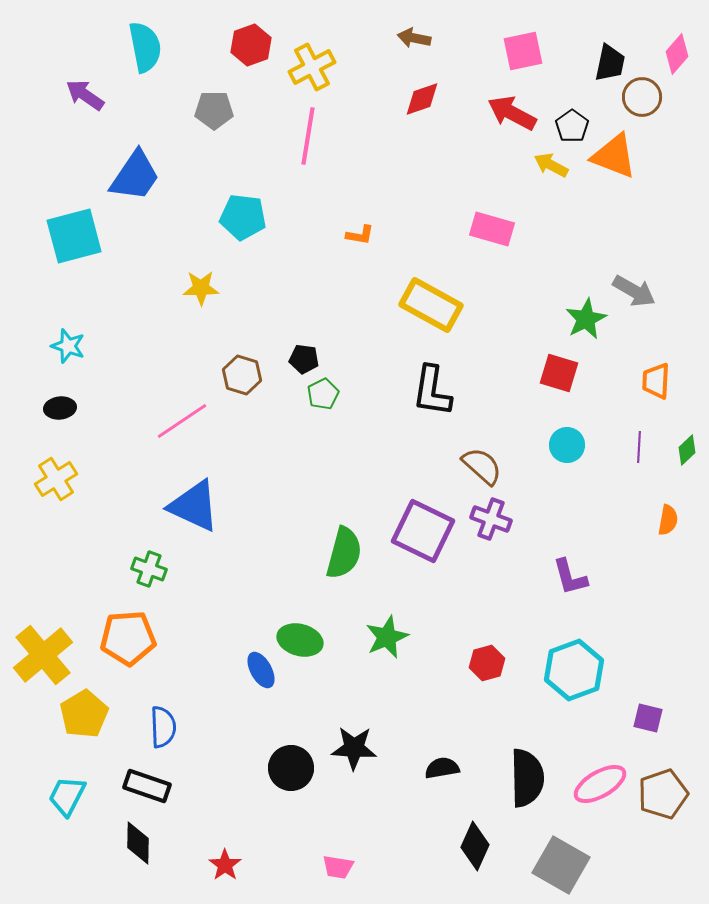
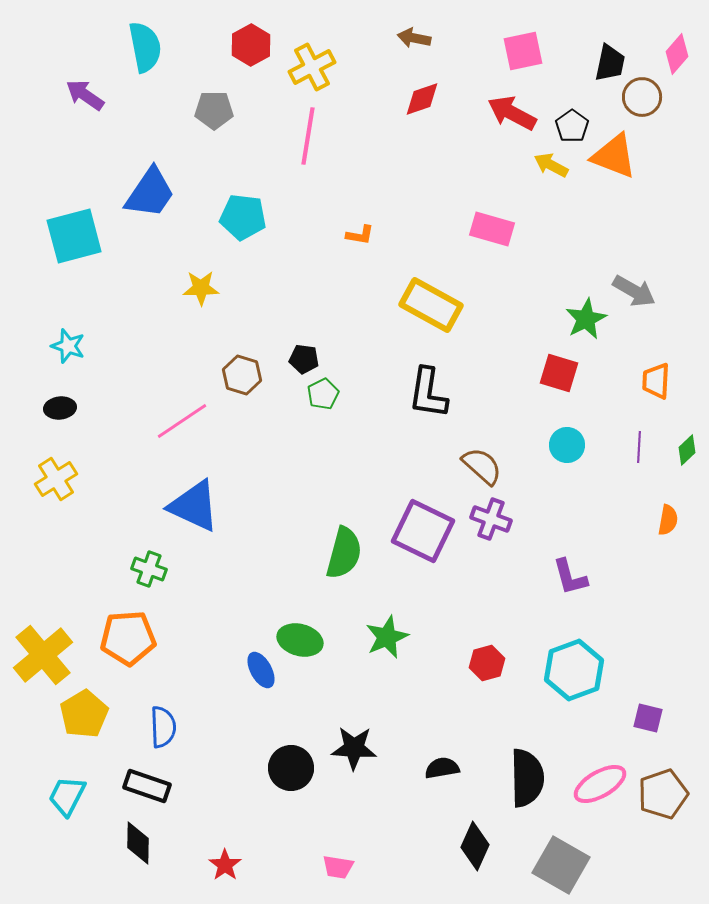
red hexagon at (251, 45): rotated 9 degrees counterclockwise
blue trapezoid at (135, 176): moved 15 px right, 17 px down
black L-shape at (432, 391): moved 4 px left, 2 px down
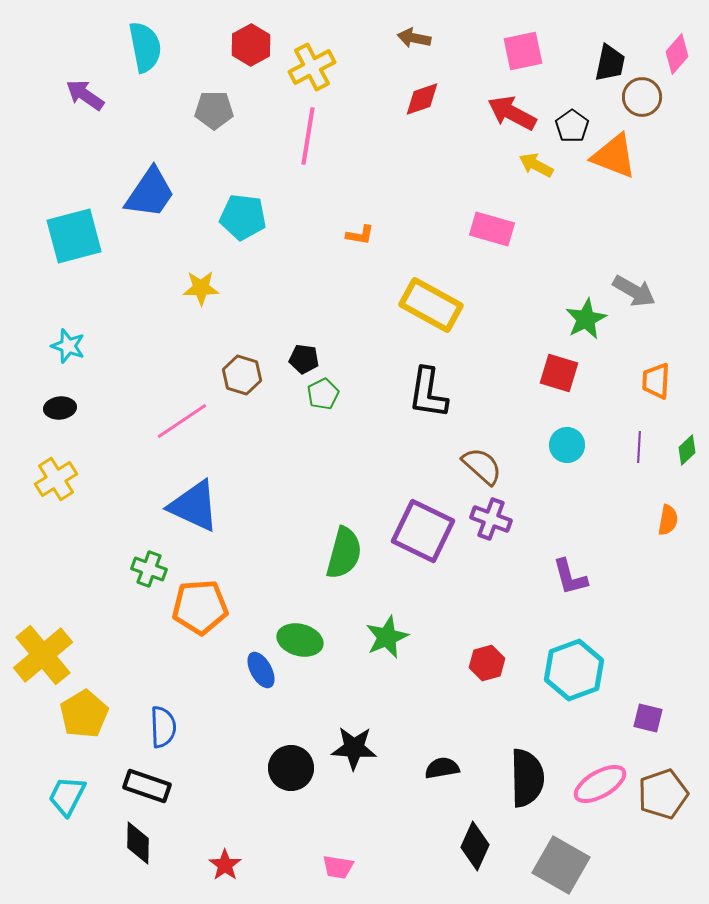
yellow arrow at (551, 165): moved 15 px left
orange pentagon at (128, 638): moved 72 px right, 31 px up
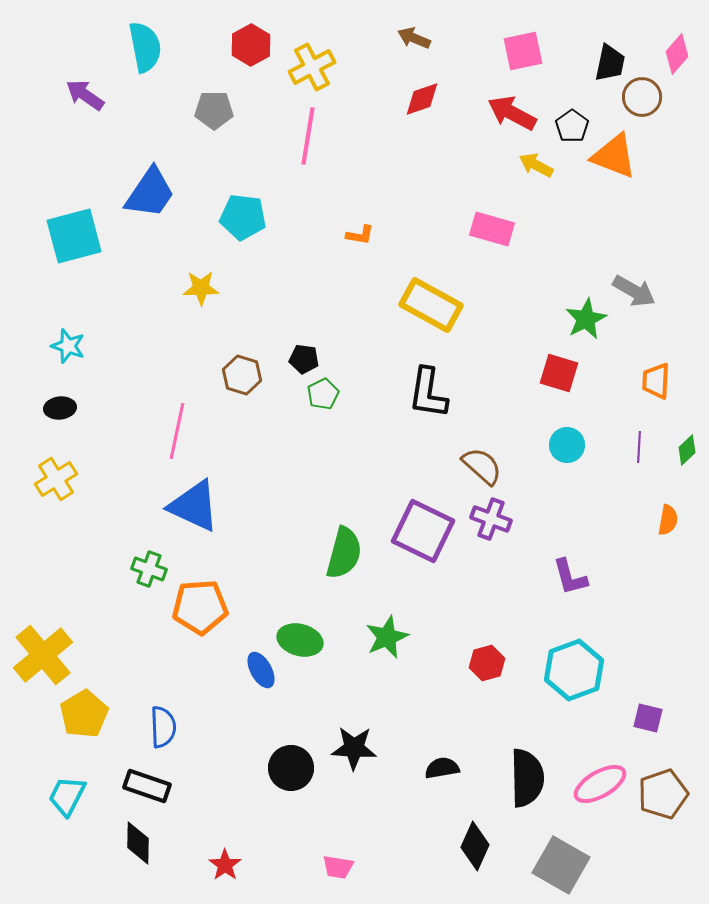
brown arrow at (414, 38): rotated 12 degrees clockwise
pink line at (182, 421): moved 5 px left, 10 px down; rotated 44 degrees counterclockwise
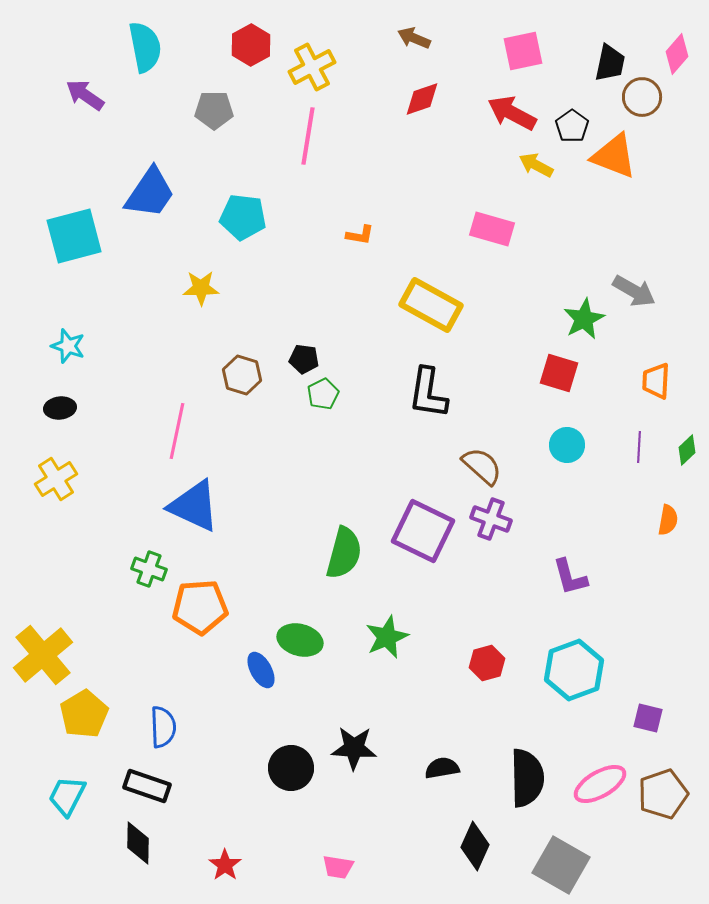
green star at (586, 319): moved 2 px left
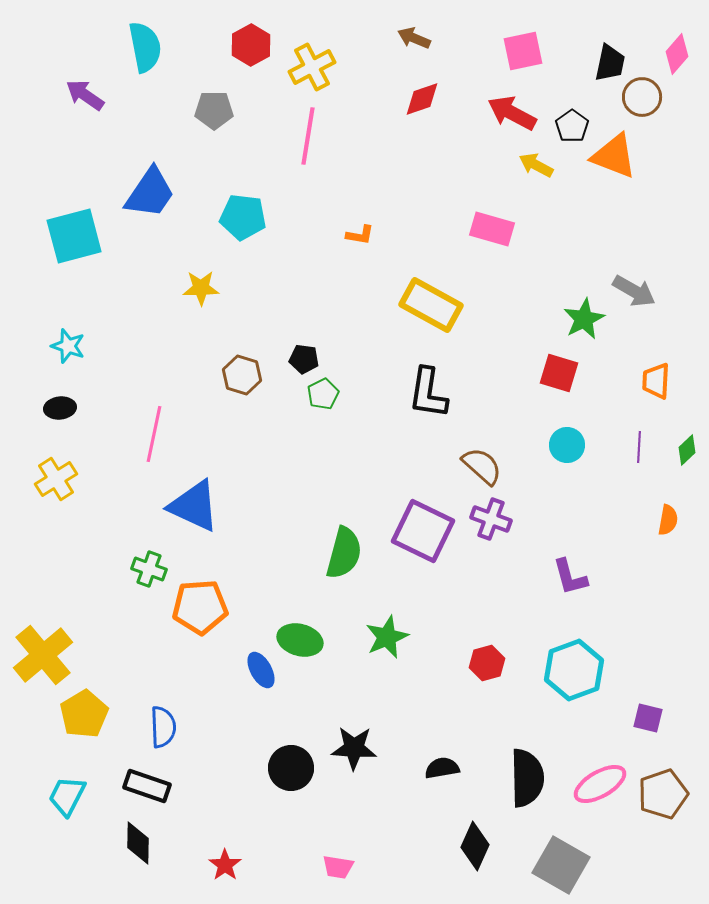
pink line at (177, 431): moved 23 px left, 3 px down
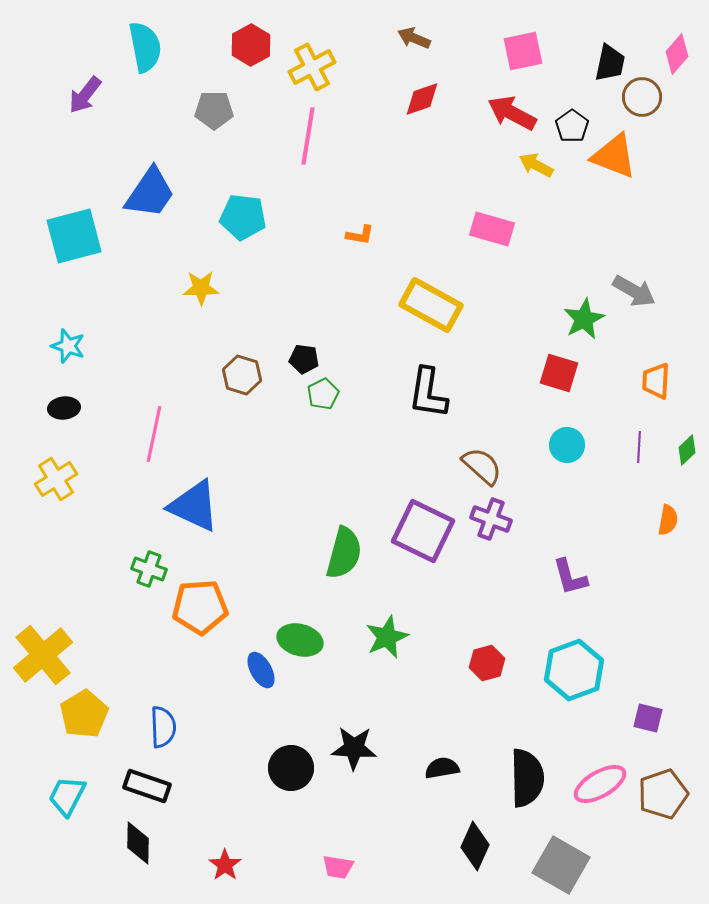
purple arrow at (85, 95): rotated 87 degrees counterclockwise
black ellipse at (60, 408): moved 4 px right
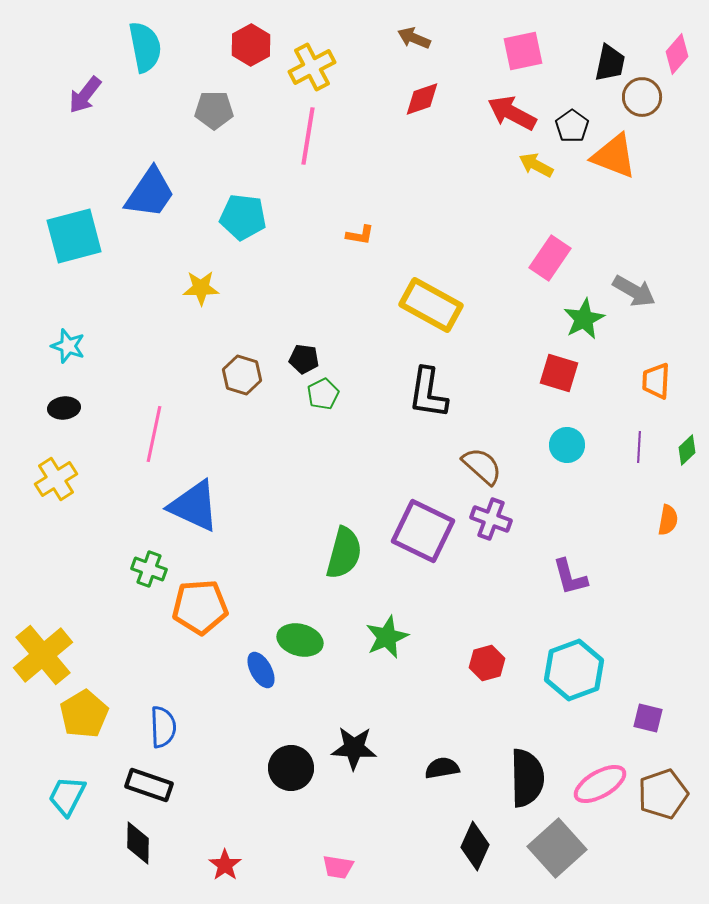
pink rectangle at (492, 229): moved 58 px right, 29 px down; rotated 72 degrees counterclockwise
black rectangle at (147, 786): moved 2 px right, 1 px up
gray square at (561, 865): moved 4 px left, 17 px up; rotated 18 degrees clockwise
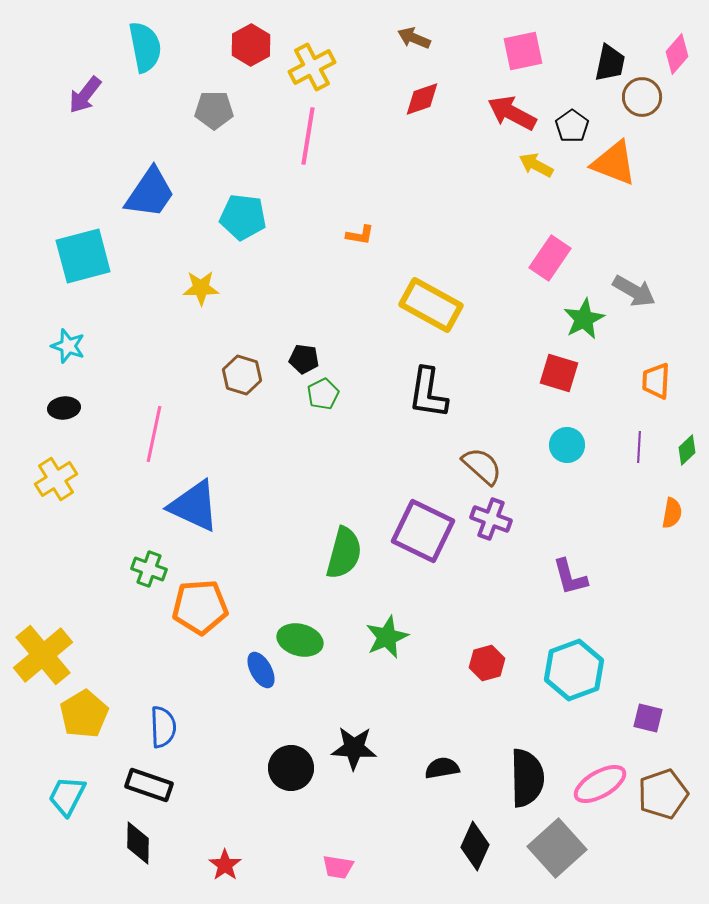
orange triangle at (614, 156): moved 7 px down
cyan square at (74, 236): moved 9 px right, 20 px down
orange semicircle at (668, 520): moved 4 px right, 7 px up
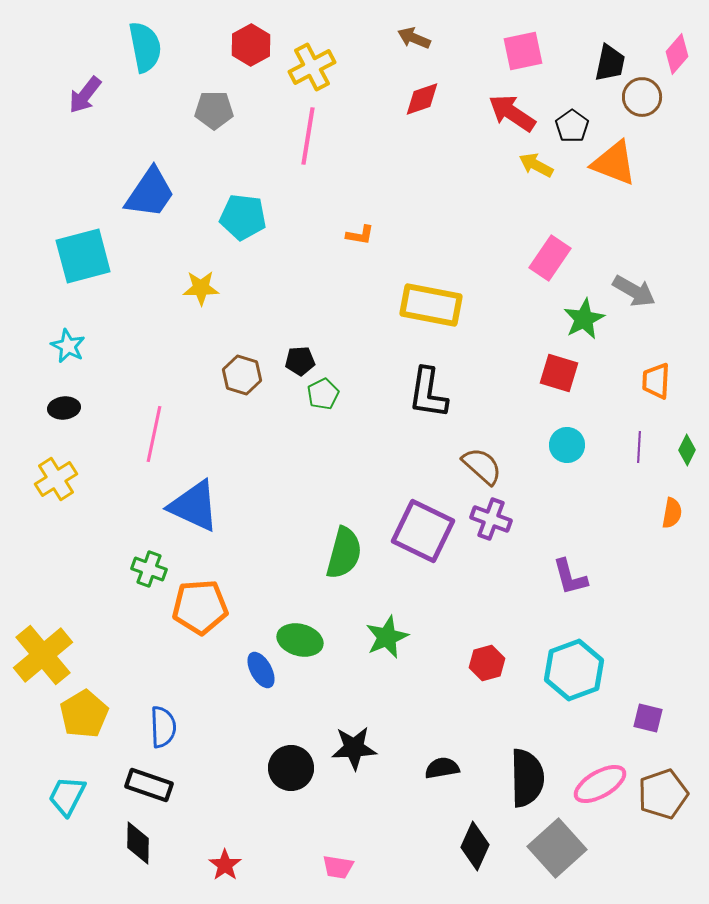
red arrow at (512, 113): rotated 6 degrees clockwise
yellow rectangle at (431, 305): rotated 18 degrees counterclockwise
cyan star at (68, 346): rotated 8 degrees clockwise
black pentagon at (304, 359): moved 4 px left, 2 px down; rotated 12 degrees counterclockwise
green diamond at (687, 450): rotated 20 degrees counterclockwise
black star at (354, 748): rotated 6 degrees counterclockwise
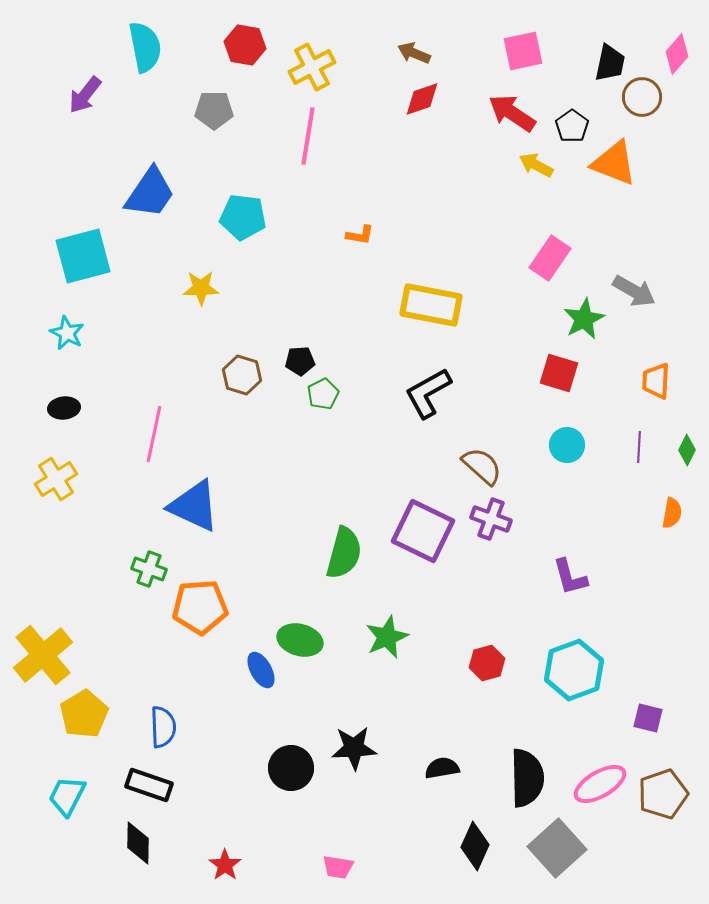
brown arrow at (414, 38): moved 15 px down
red hexagon at (251, 45): moved 6 px left; rotated 21 degrees counterclockwise
cyan star at (68, 346): moved 1 px left, 13 px up
black L-shape at (428, 393): rotated 52 degrees clockwise
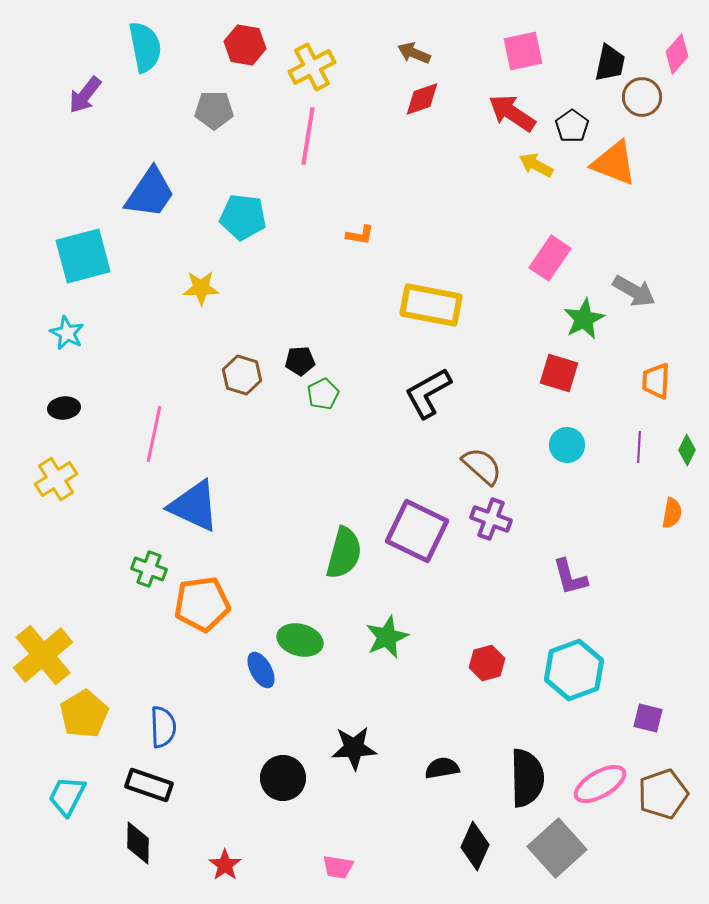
purple square at (423, 531): moved 6 px left
orange pentagon at (200, 607): moved 2 px right, 3 px up; rotated 4 degrees counterclockwise
black circle at (291, 768): moved 8 px left, 10 px down
